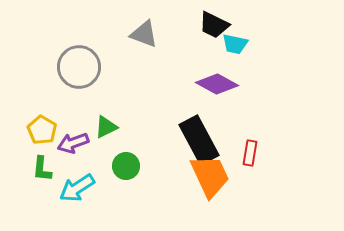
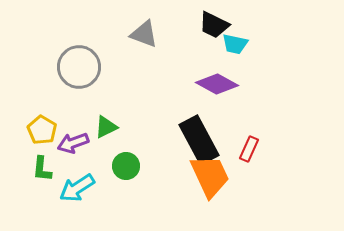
red rectangle: moved 1 px left, 4 px up; rotated 15 degrees clockwise
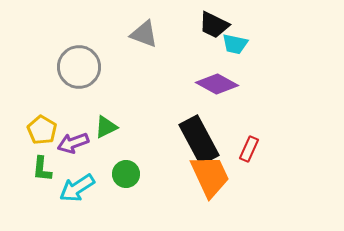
green circle: moved 8 px down
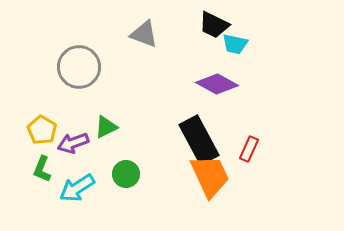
green L-shape: rotated 16 degrees clockwise
